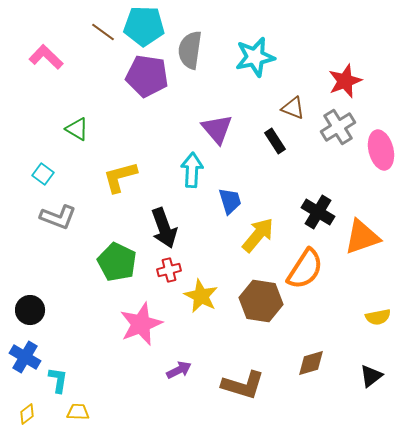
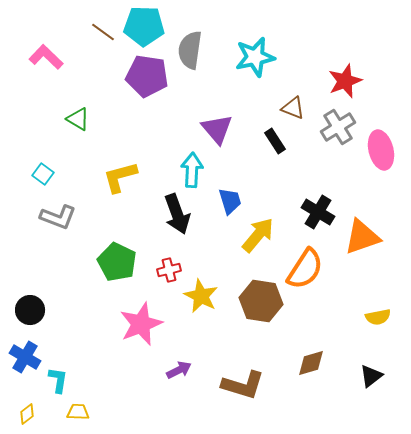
green triangle: moved 1 px right, 10 px up
black arrow: moved 13 px right, 14 px up
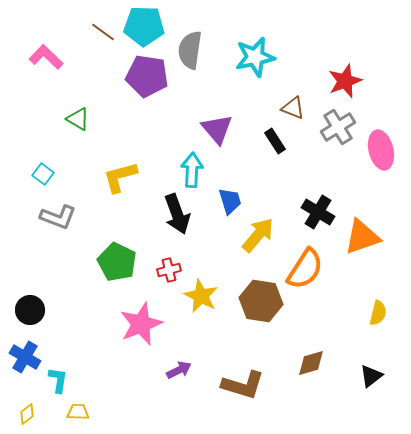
yellow semicircle: moved 4 px up; rotated 65 degrees counterclockwise
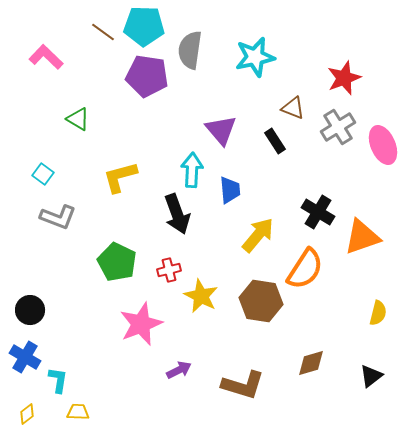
red star: moved 1 px left, 3 px up
purple triangle: moved 4 px right, 1 px down
pink ellipse: moved 2 px right, 5 px up; rotated 9 degrees counterclockwise
blue trapezoid: moved 11 px up; rotated 12 degrees clockwise
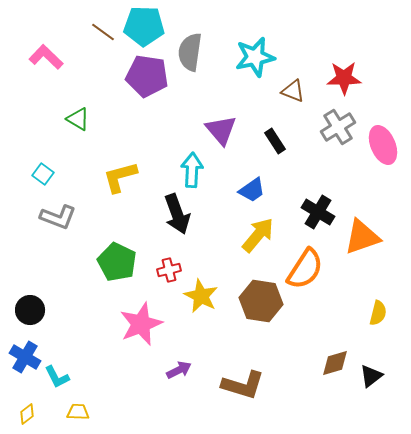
gray semicircle: moved 2 px down
red star: rotated 20 degrees clockwise
brown triangle: moved 17 px up
blue trapezoid: moved 22 px right; rotated 60 degrees clockwise
brown diamond: moved 24 px right
cyan L-shape: moved 1 px left, 3 px up; rotated 144 degrees clockwise
